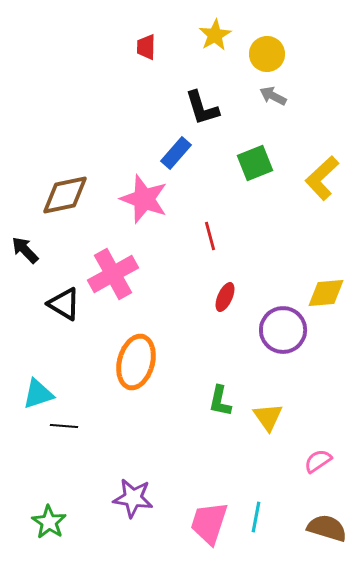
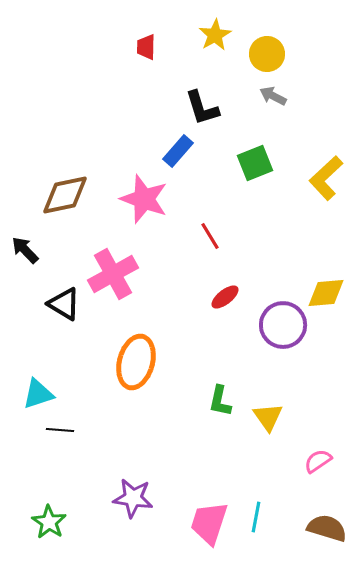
blue rectangle: moved 2 px right, 2 px up
yellow L-shape: moved 4 px right
red line: rotated 16 degrees counterclockwise
red ellipse: rotated 28 degrees clockwise
purple circle: moved 5 px up
black line: moved 4 px left, 4 px down
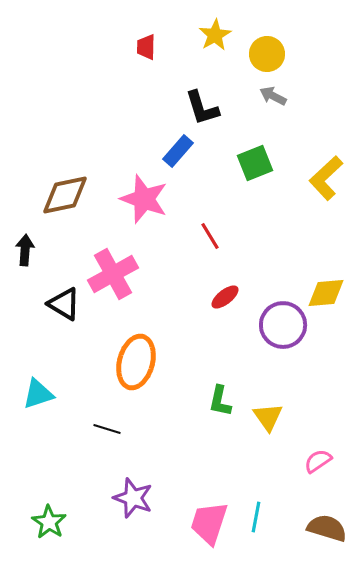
black arrow: rotated 48 degrees clockwise
black line: moved 47 px right, 1 px up; rotated 12 degrees clockwise
purple star: rotated 12 degrees clockwise
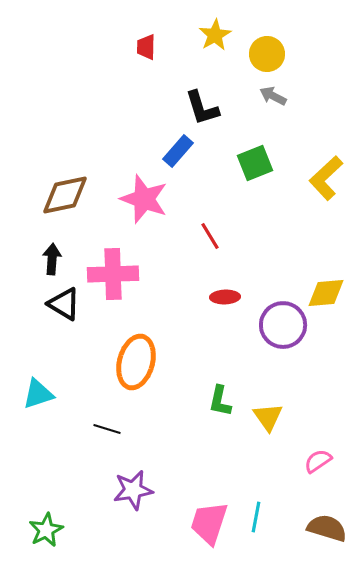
black arrow: moved 27 px right, 9 px down
pink cross: rotated 27 degrees clockwise
red ellipse: rotated 36 degrees clockwise
purple star: moved 8 px up; rotated 30 degrees counterclockwise
green star: moved 3 px left, 8 px down; rotated 12 degrees clockwise
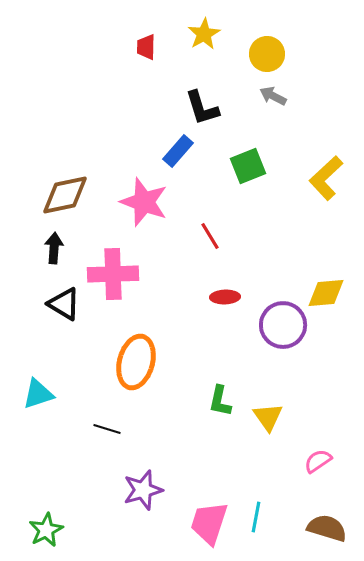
yellow star: moved 11 px left, 1 px up
green square: moved 7 px left, 3 px down
pink star: moved 3 px down
black arrow: moved 2 px right, 11 px up
purple star: moved 10 px right; rotated 6 degrees counterclockwise
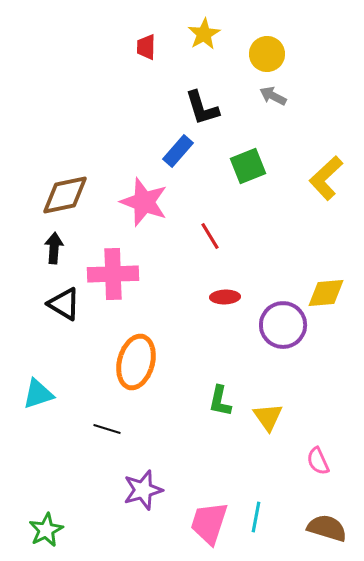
pink semicircle: rotated 80 degrees counterclockwise
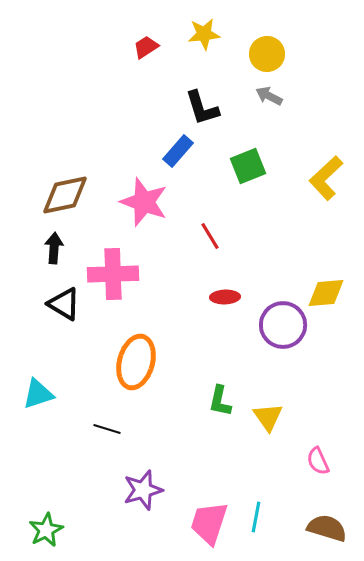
yellow star: rotated 24 degrees clockwise
red trapezoid: rotated 56 degrees clockwise
gray arrow: moved 4 px left
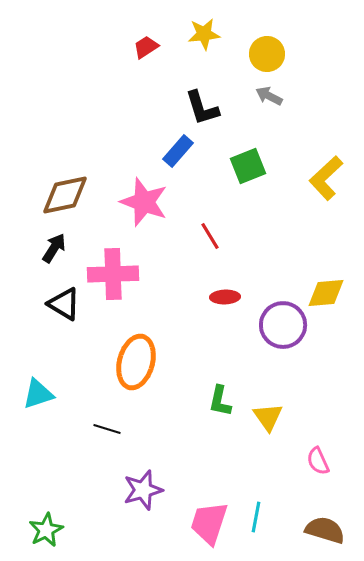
black arrow: rotated 28 degrees clockwise
brown semicircle: moved 2 px left, 2 px down
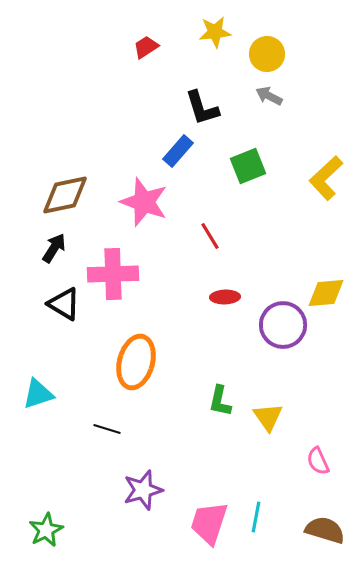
yellow star: moved 11 px right, 2 px up
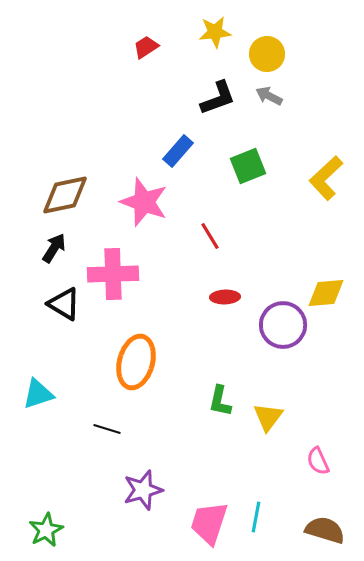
black L-shape: moved 16 px right, 10 px up; rotated 93 degrees counterclockwise
yellow triangle: rotated 12 degrees clockwise
